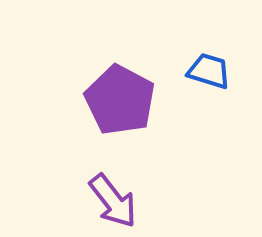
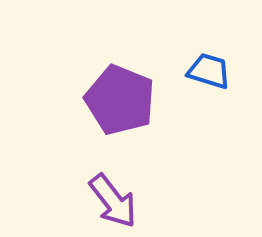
purple pentagon: rotated 6 degrees counterclockwise
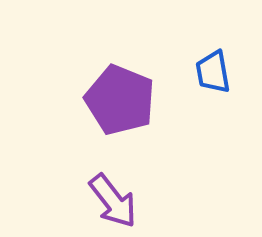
blue trapezoid: moved 4 px right, 1 px down; rotated 117 degrees counterclockwise
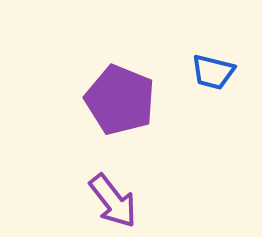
blue trapezoid: rotated 66 degrees counterclockwise
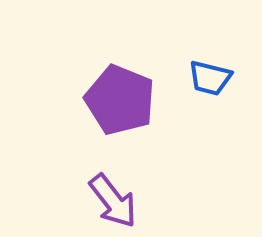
blue trapezoid: moved 3 px left, 6 px down
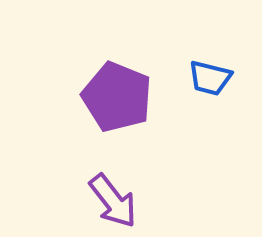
purple pentagon: moved 3 px left, 3 px up
